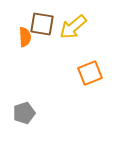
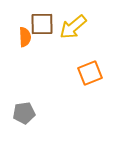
brown square: rotated 10 degrees counterclockwise
gray pentagon: rotated 10 degrees clockwise
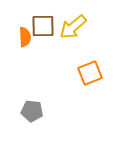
brown square: moved 1 px right, 2 px down
gray pentagon: moved 8 px right, 2 px up; rotated 15 degrees clockwise
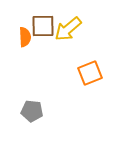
yellow arrow: moved 5 px left, 2 px down
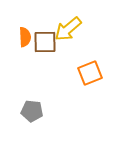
brown square: moved 2 px right, 16 px down
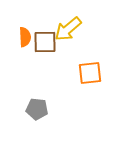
orange square: rotated 15 degrees clockwise
gray pentagon: moved 5 px right, 2 px up
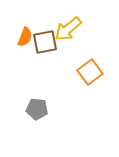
orange semicircle: rotated 24 degrees clockwise
brown square: rotated 10 degrees counterclockwise
orange square: moved 1 px up; rotated 30 degrees counterclockwise
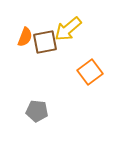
gray pentagon: moved 2 px down
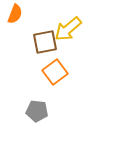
orange semicircle: moved 10 px left, 23 px up
orange square: moved 35 px left
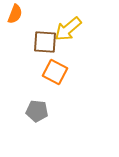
brown square: rotated 15 degrees clockwise
orange square: rotated 25 degrees counterclockwise
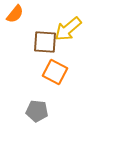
orange semicircle: rotated 18 degrees clockwise
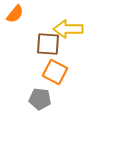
yellow arrow: rotated 40 degrees clockwise
brown square: moved 3 px right, 2 px down
gray pentagon: moved 3 px right, 12 px up
